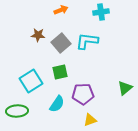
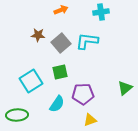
green ellipse: moved 4 px down
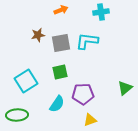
brown star: rotated 16 degrees counterclockwise
gray square: rotated 30 degrees clockwise
cyan square: moved 5 px left
